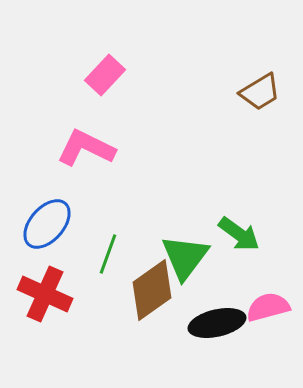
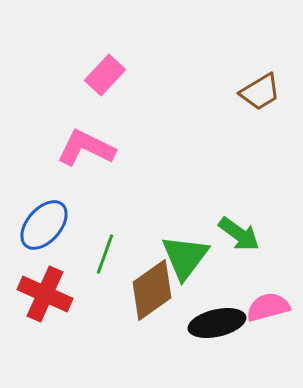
blue ellipse: moved 3 px left, 1 px down
green line: moved 3 px left
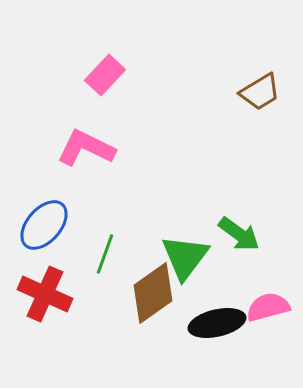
brown diamond: moved 1 px right, 3 px down
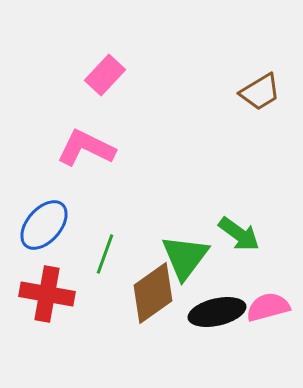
red cross: moved 2 px right; rotated 14 degrees counterclockwise
black ellipse: moved 11 px up
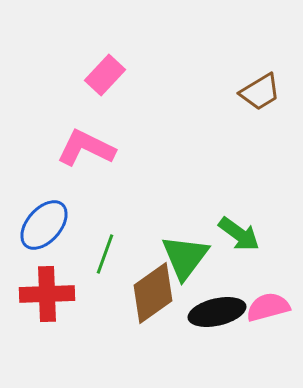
red cross: rotated 12 degrees counterclockwise
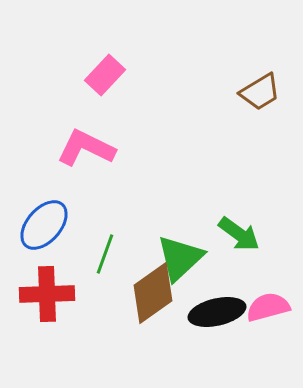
green triangle: moved 5 px left, 1 px down; rotated 10 degrees clockwise
